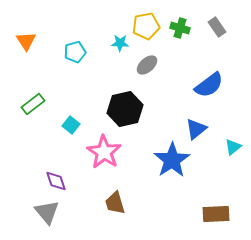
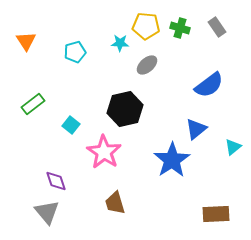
yellow pentagon: rotated 16 degrees clockwise
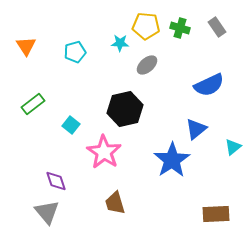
orange triangle: moved 5 px down
blue semicircle: rotated 12 degrees clockwise
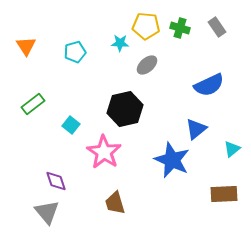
cyan triangle: moved 1 px left, 2 px down
blue star: rotated 15 degrees counterclockwise
brown rectangle: moved 8 px right, 20 px up
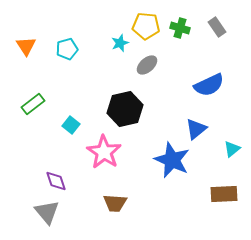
cyan star: rotated 24 degrees counterclockwise
cyan pentagon: moved 8 px left, 3 px up
brown trapezoid: rotated 70 degrees counterclockwise
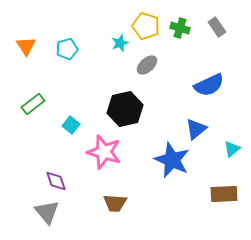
yellow pentagon: rotated 12 degrees clockwise
pink star: rotated 16 degrees counterclockwise
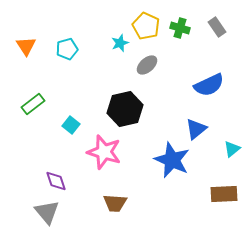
yellow pentagon: rotated 8 degrees clockwise
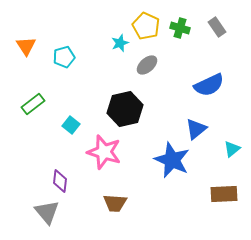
cyan pentagon: moved 3 px left, 8 px down
purple diamond: moved 4 px right; rotated 25 degrees clockwise
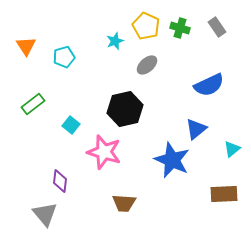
cyan star: moved 5 px left, 2 px up
brown trapezoid: moved 9 px right
gray triangle: moved 2 px left, 2 px down
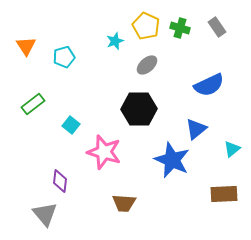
black hexagon: moved 14 px right; rotated 12 degrees clockwise
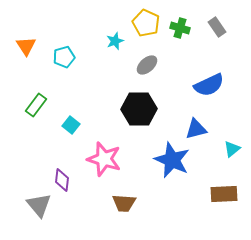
yellow pentagon: moved 3 px up
green rectangle: moved 3 px right, 1 px down; rotated 15 degrees counterclockwise
blue triangle: rotated 25 degrees clockwise
pink star: moved 7 px down
purple diamond: moved 2 px right, 1 px up
gray triangle: moved 6 px left, 9 px up
